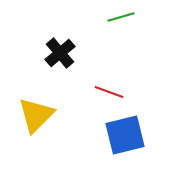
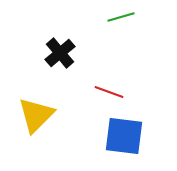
blue square: moved 1 px left, 1 px down; rotated 21 degrees clockwise
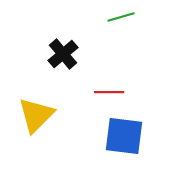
black cross: moved 3 px right, 1 px down
red line: rotated 20 degrees counterclockwise
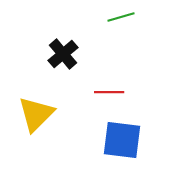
yellow triangle: moved 1 px up
blue square: moved 2 px left, 4 px down
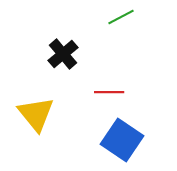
green line: rotated 12 degrees counterclockwise
yellow triangle: rotated 24 degrees counterclockwise
blue square: rotated 27 degrees clockwise
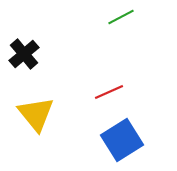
black cross: moved 39 px left
red line: rotated 24 degrees counterclockwise
blue square: rotated 24 degrees clockwise
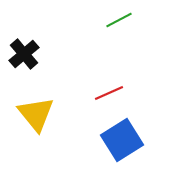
green line: moved 2 px left, 3 px down
red line: moved 1 px down
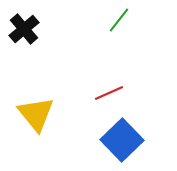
green line: rotated 24 degrees counterclockwise
black cross: moved 25 px up
blue square: rotated 12 degrees counterclockwise
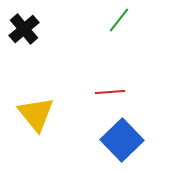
red line: moved 1 px right, 1 px up; rotated 20 degrees clockwise
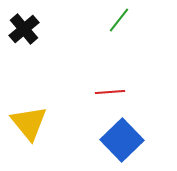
yellow triangle: moved 7 px left, 9 px down
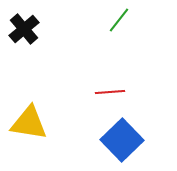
yellow triangle: rotated 42 degrees counterclockwise
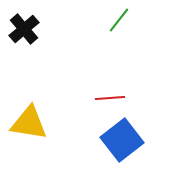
red line: moved 6 px down
blue square: rotated 6 degrees clockwise
